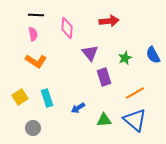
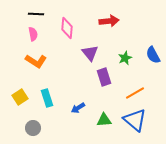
black line: moved 1 px up
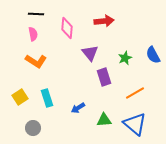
red arrow: moved 5 px left
blue triangle: moved 4 px down
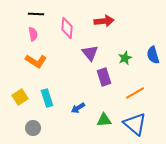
blue semicircle: rotated 12 degrees clockwise
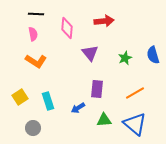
purple rectangle: moved 7 px left, 12 px down; rotated 24 degrees clockwise
cyan rectangle: moved 1 px right, 3 px down
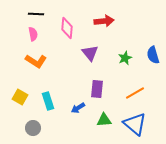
yellow square: rotated 28 degrees counterclockwise
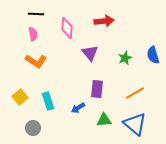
yellow square: rotated 21 degrees clockwise
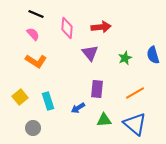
black line: rotated 21 degrees clockwise
red arrow: moved 3 px left, 6 px down
pink semicircle: rotated 32 degrees counterclockwise
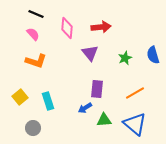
orange L-shape: rotated 15 degrees counterclockwise
blue arrow: moved 7 px right
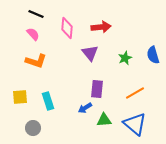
yellow square: rotated 35 degrees clockwise
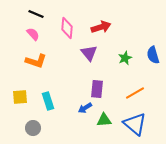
red arrow: rotated 12 degrees counterclockwise
purple triangle: moved 1 px left
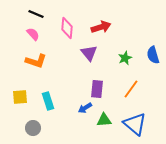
orange line: moved 4 px left, 4 px up; rotated 24 degrees counterclockwise
